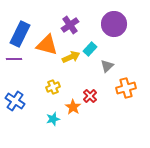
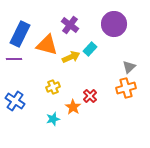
purple cross: rotated 18 degrees counterclockwise
gray triangle: moved 22 px right, 1 px down
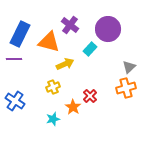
purple circle: moved 6 px left, 5 px down
orange triangle: moved 2 px right, 3 px up
yellow arrow: moved 6 px left, 7 px down
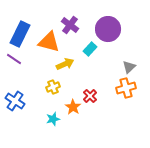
purple line: rotated 35 degrees clockwise
